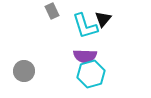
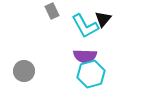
cyan L-shape: rotated 12 degrees counterclockwise
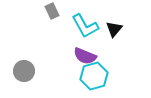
black triangle: moved 11 px right, 10 px down
purple semicircle: rotated 20 degrees clockwise
cyan hexagon: moved 3 px right, 2 px down
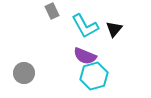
gray circle: moved 2 px down
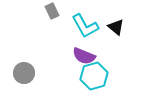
black triangle: moved 2 px right, 2 px up; rotated 30 degrees counterclockwise
purple semicircle: moved 1 px left
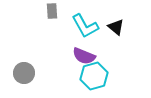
gray rectangle: rotated 21 degrees clockwise
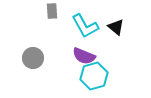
gray circle: moved 9 px right, 15 px up
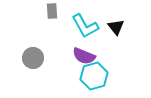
black triangle: rotated 12 degrees clockwise
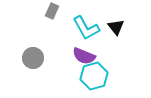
gray rectangle: rotated 28 degrees clockwise
cyan L-shape: moved 1 px right, 2 px down
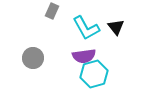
purple semicircle: rotated 30 degrees counterclockwise
cyan hexagon: moved 2 px up
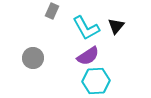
black triangle: moved 1 px up; rotated 18 degrees clockwise
purple semicircle: moved 4 px right; rotated 25 degrees counterclockwise
cyan hexagon: moved 2 px right, 7 px down; rotated 12 degrees clockwise
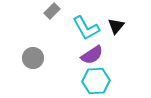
gray rectangle: rotated 21 degrees clockwise
purple semicircle: moved 4 px right, 1 px up
